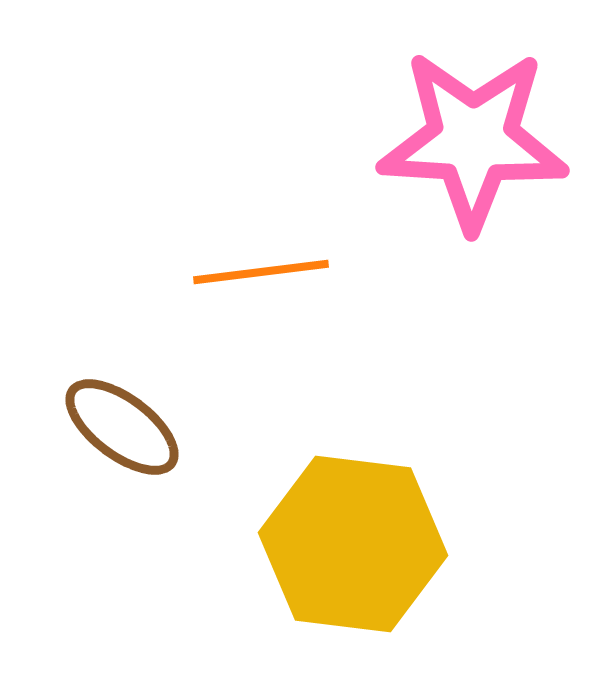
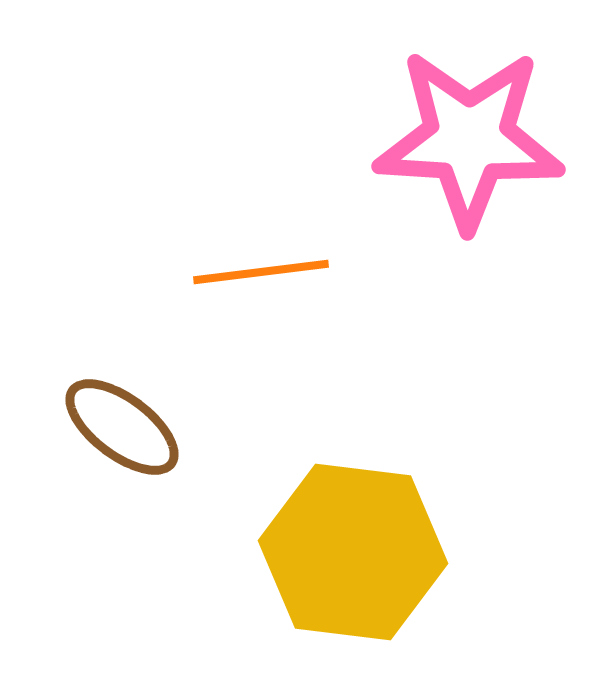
pink star: moved 4 px left, 1 px up
yellow hexagon: moved 8 px down
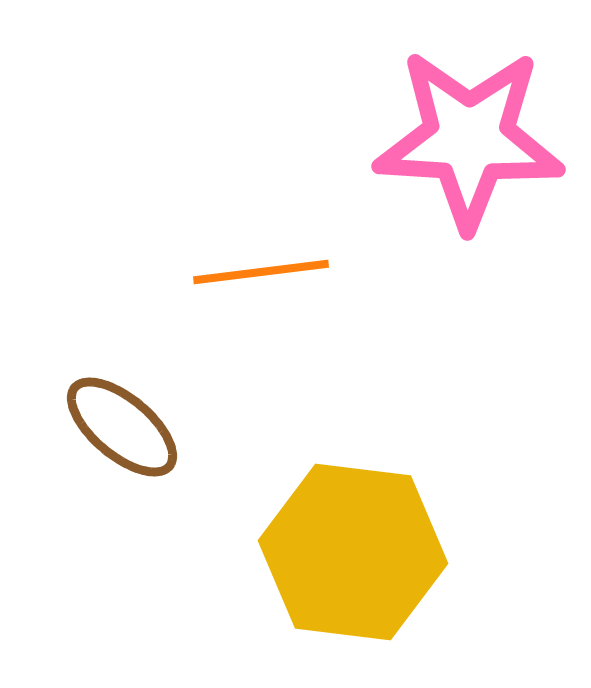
brown ellipse: rotated 3 degrees clockwise
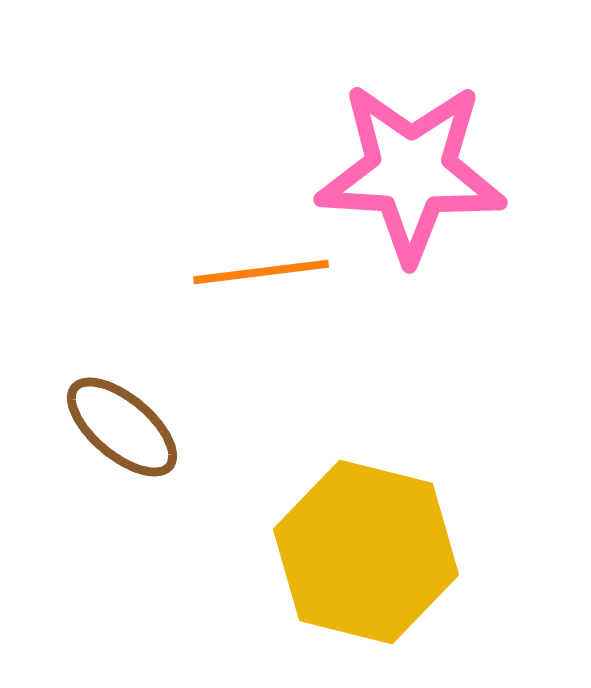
pink star: moved 58 px left, 33 px down
yellow hexagon: moved 13 px right; rotated 7 degrees clockwise
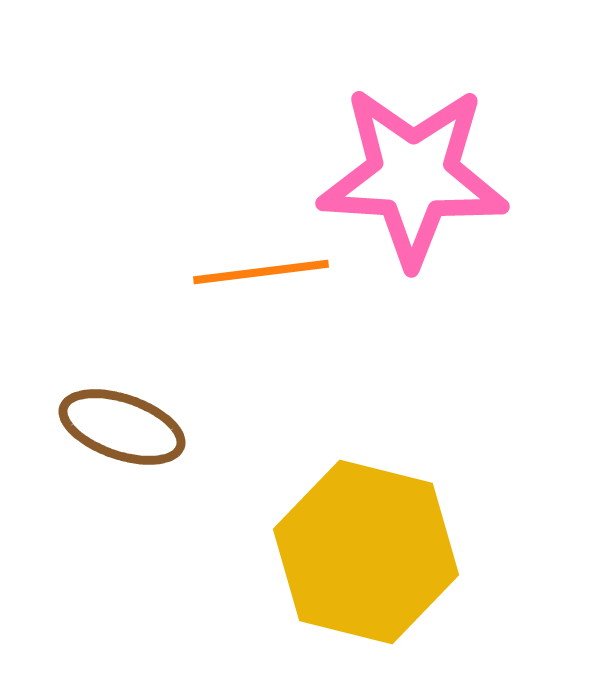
pink star: moved 2 px right, 4 px down
brown ellipse: rotated 21 degrees counterclockwise
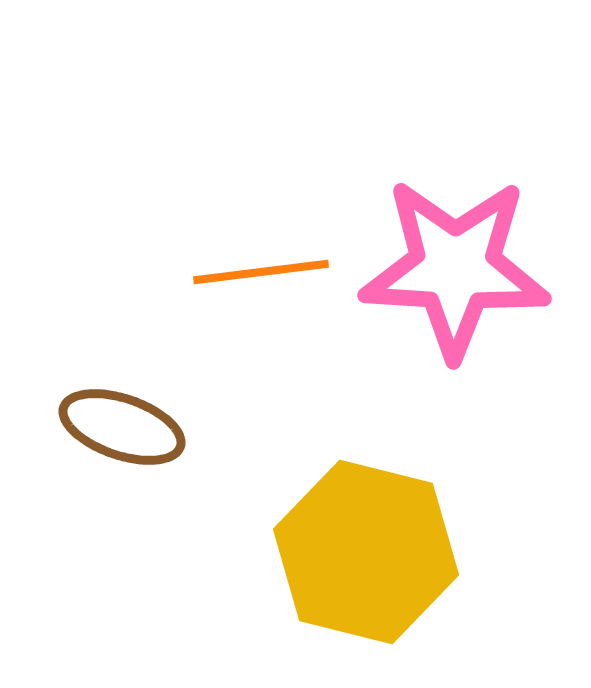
pink star: moved 42 px right, 92 px down
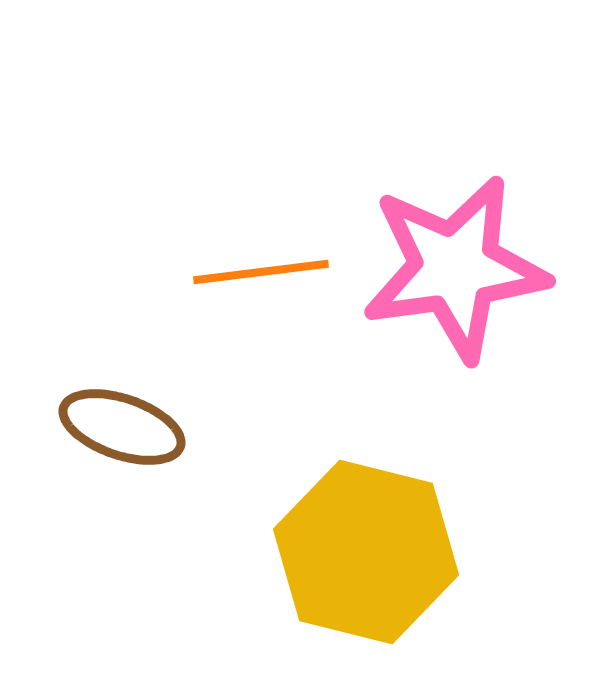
pink star: rotated 11 degrees counterclockwise
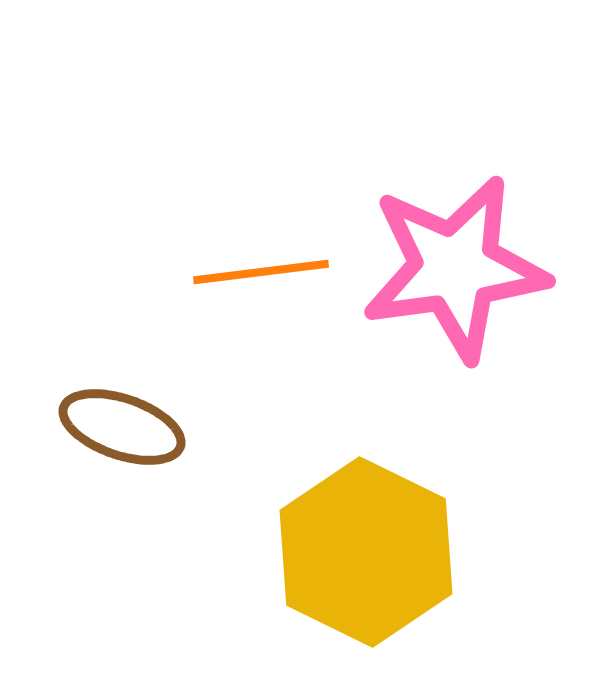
yellow hexagon: rotated 12 degrees clockwise
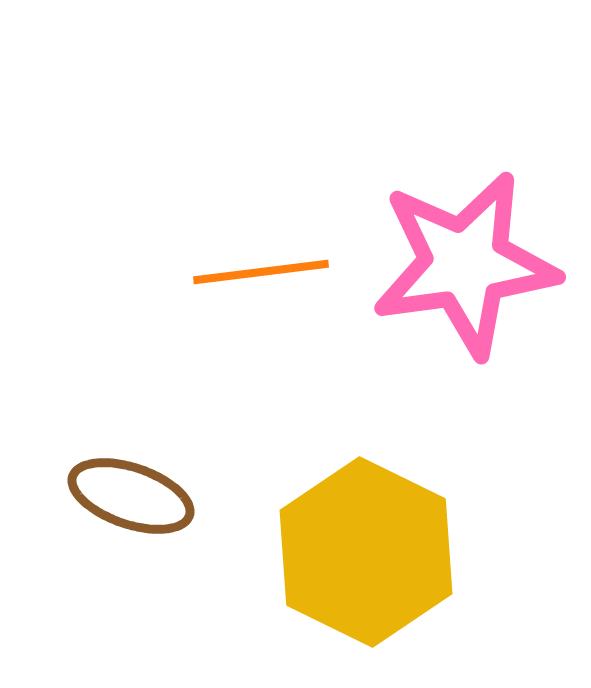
pink star: moved 10 px right, 4 px up
brown ellipse: moved 9 px right, 69 px down
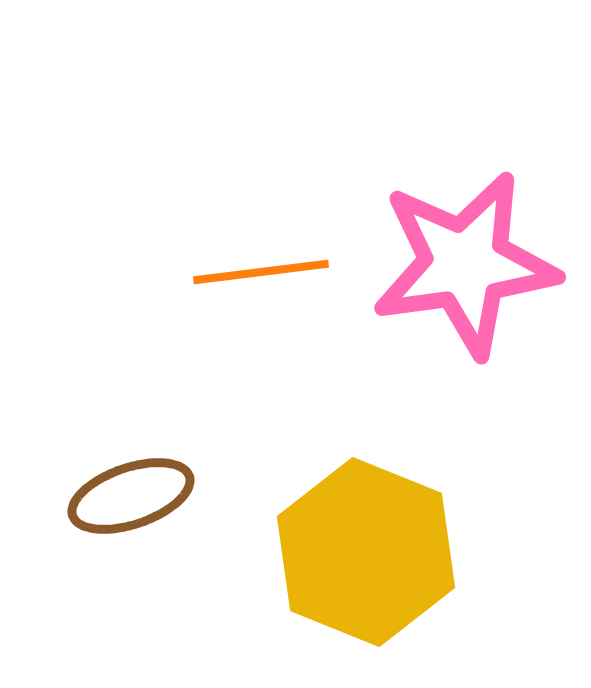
brown ellipse: rotated 38 degrees counterclockwise
yellow hexagon: rotated 4 degrees counterclockwise
